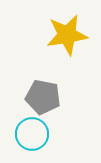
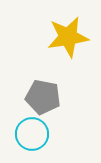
yellow star: moved 1 px right, 2 px down
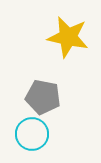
yellow star: rotated 21 degrees clockwise
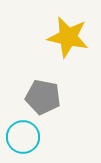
cyan circle: moved 9 px left, 3 px down
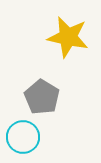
gray pentagon: moved 1 px left; rotated 20 degrees clockwise
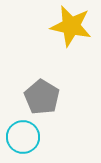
yellow star: moved 3 px right, 11 px up
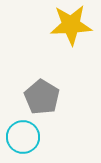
yellow star: moved 1 px up; rotated 15 degrees counterclockwise
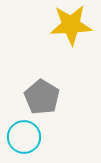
cyan circle: moved 1 px right
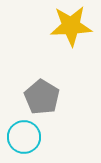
yellow star: moved 1 px down
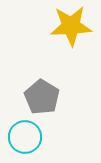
cyan circle: moved 1 px right
